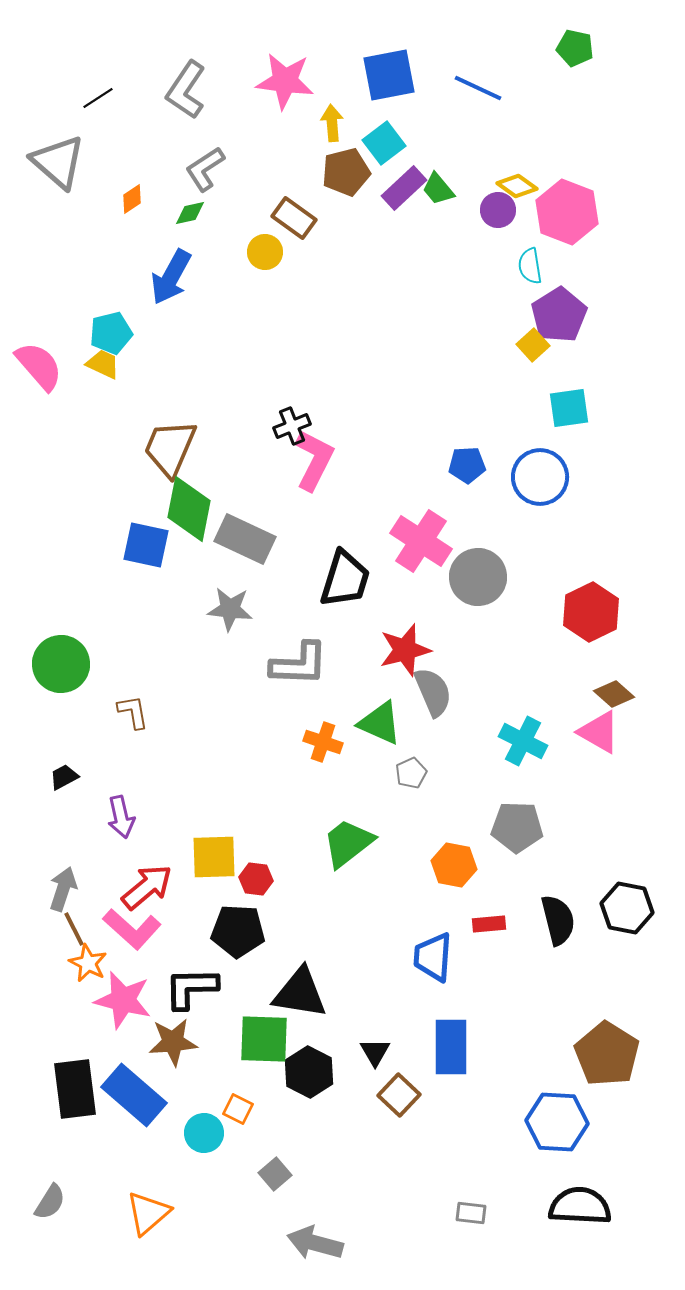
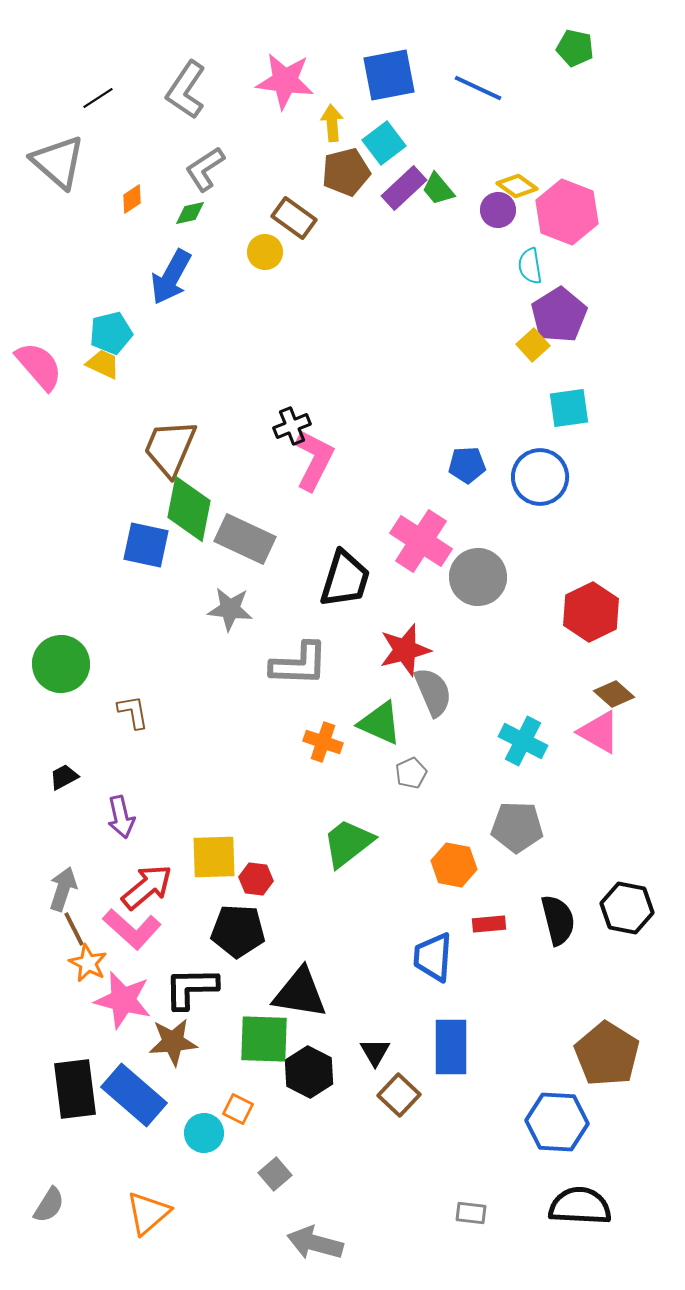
gray semicircle at (50, 1202): moved 1 px left, 3 px down
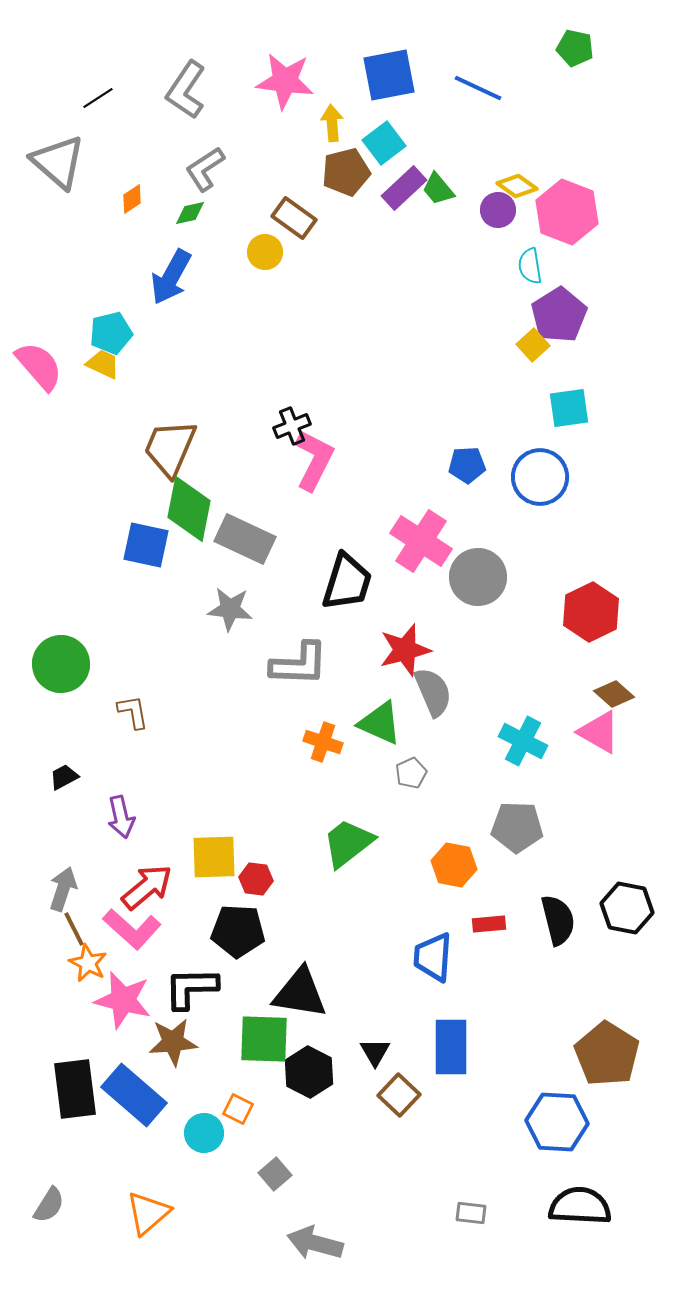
black trapezoid at (345, 579): moved 2 px right, 3 px down
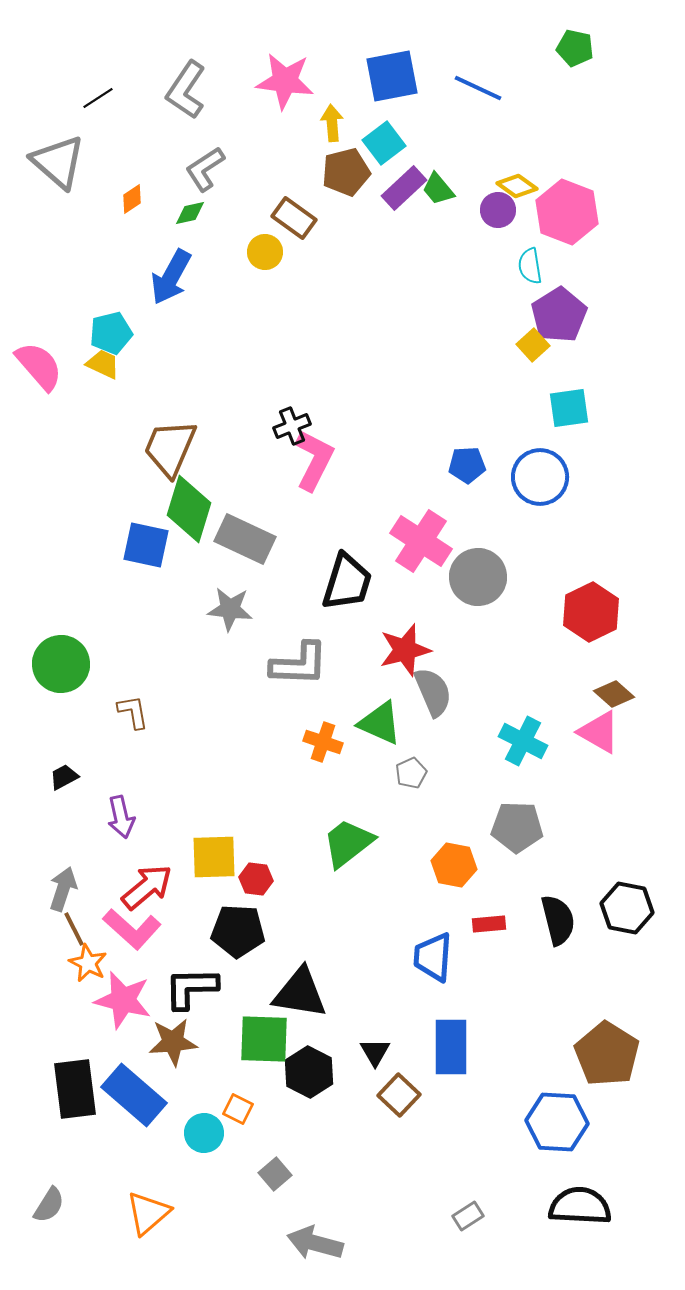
blue square at (389, 75): moved 3 px right, 1 px down
green diamond at (189, 509): rotated 6 degrees clockwise
gray rectangle at (471, 1213): moved 3 px left, 3 px down; rotated 40 degrees counterclockwise
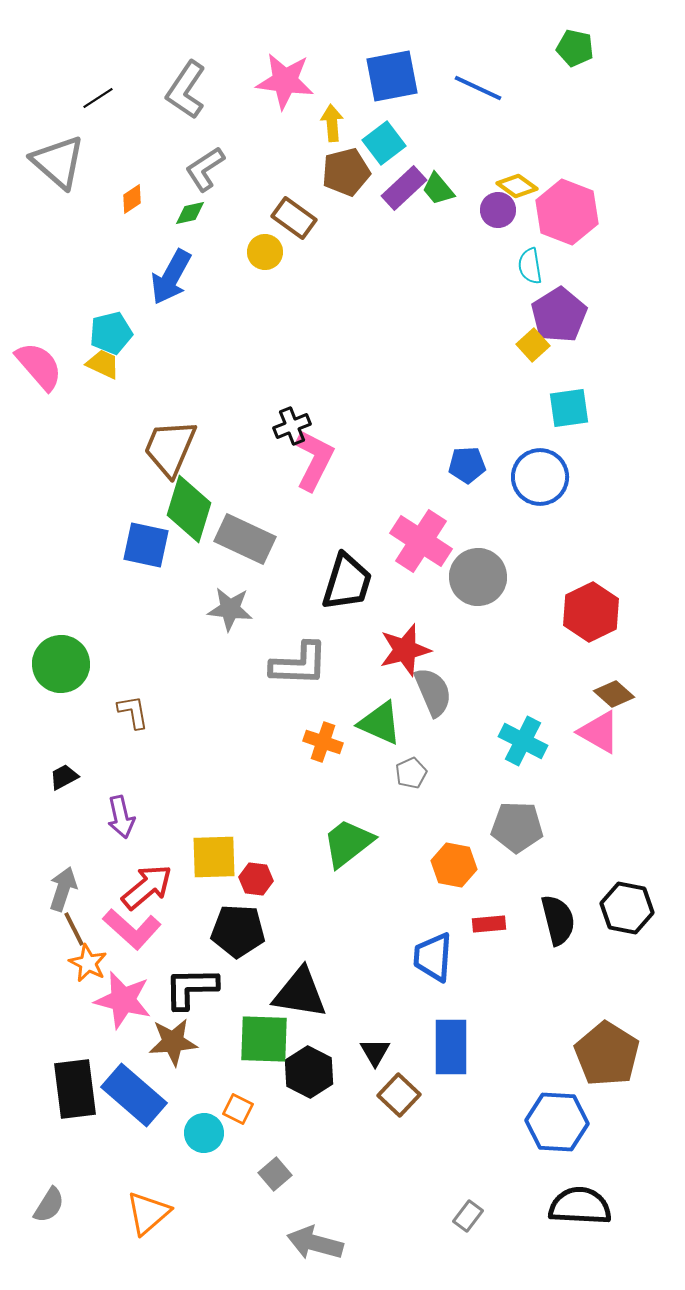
gray rectangle at (468, 1216): rotated 20 degrees counterclockwise
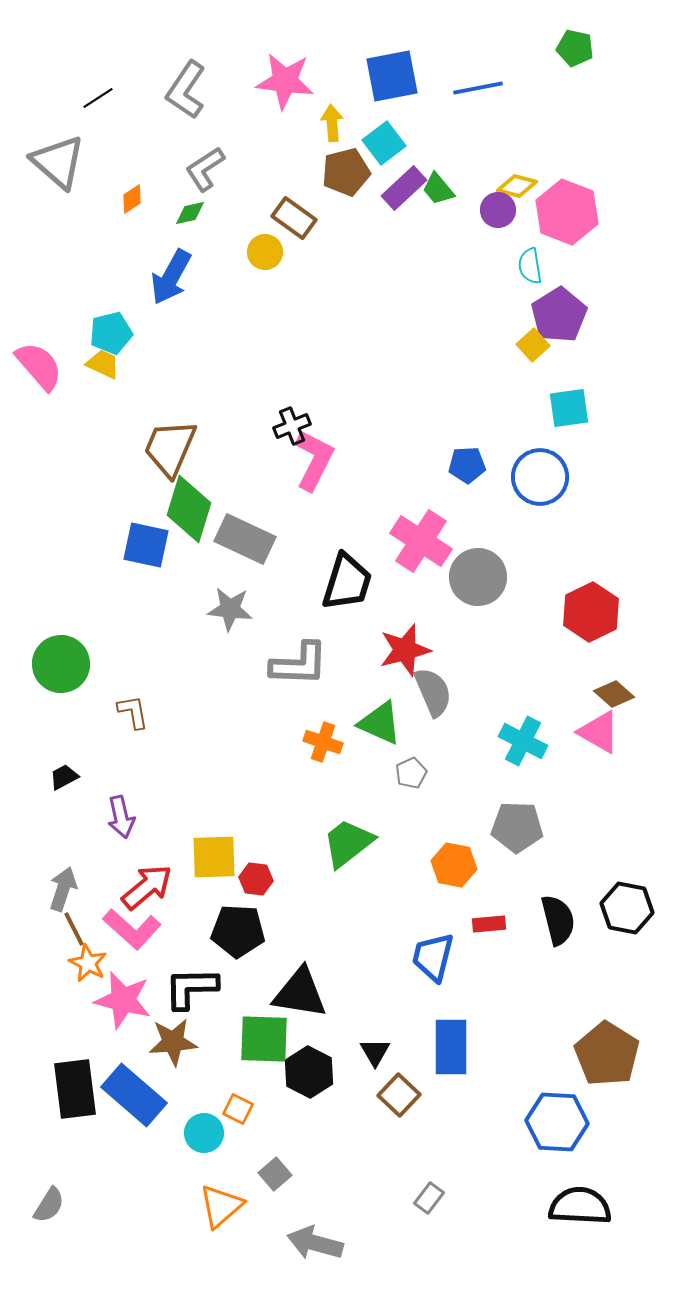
blue line at (478, 88): rotated 36 degrees counterclockwise
yellow diamond at (517, 186): rotated 21 degrees counterclockwise
blue trapezoid at (433, 957): rotated 10 degrees clockwise
orange triangle at (148, 1213): moved 73 px right, 7 px up
gray rectangle at (468, 1216): moved 39 px left, 18 px up
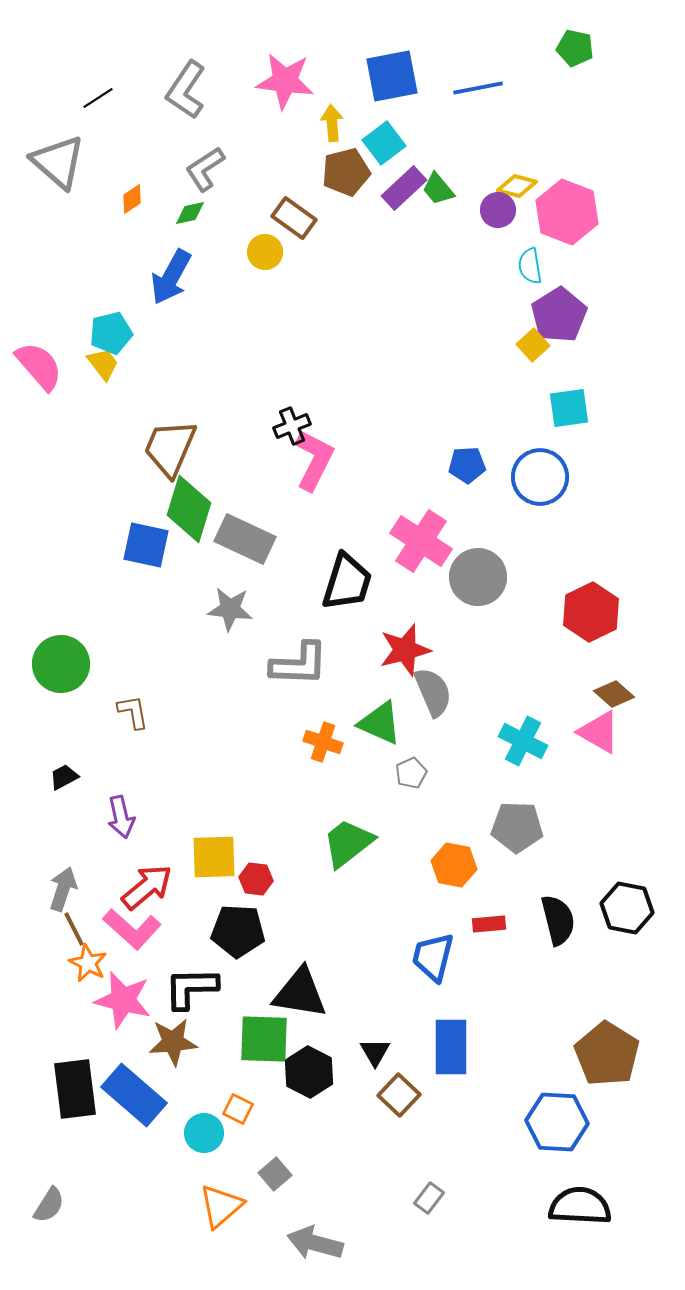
yellow trapezoid at (103, 364): rotated 27 degrees clockwise
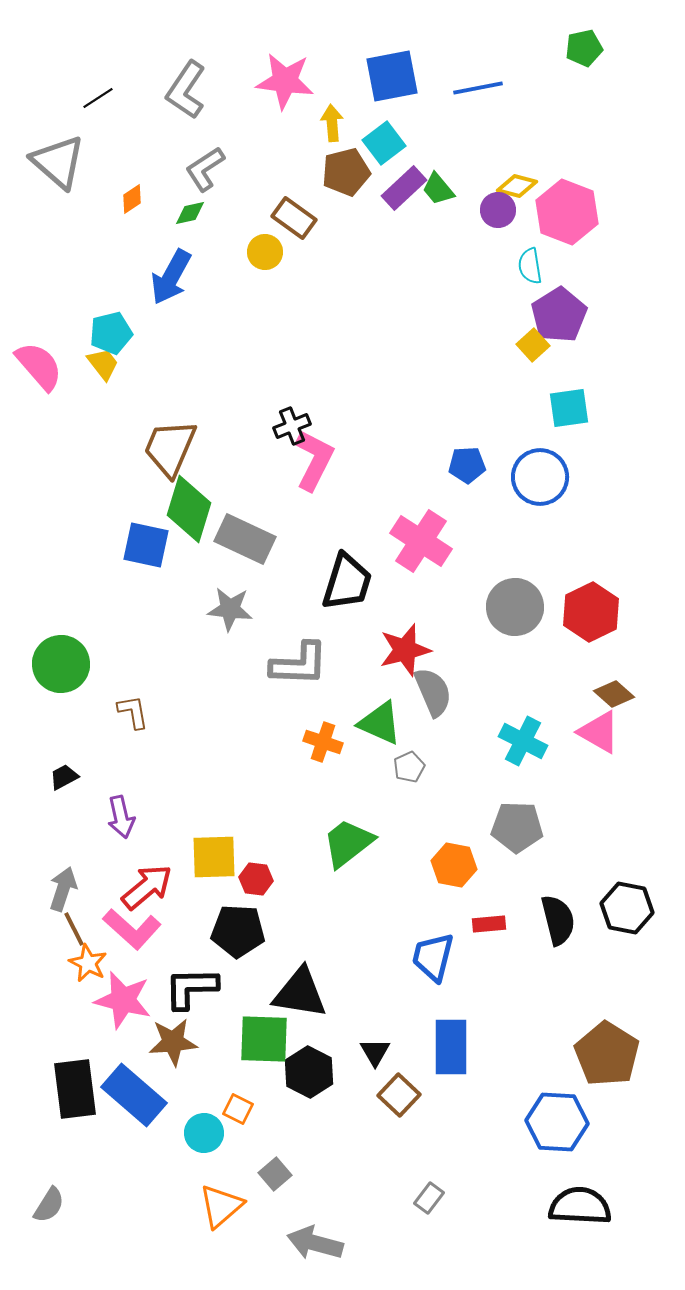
green pentagon at (575, 48): moved 9 px right; rotated 24 degrees counterclockwise
gray circle at (478, 577): moved 37 px right, 30 px down
gray pentagon at (411, 773): moved 2 px left, 6 px up
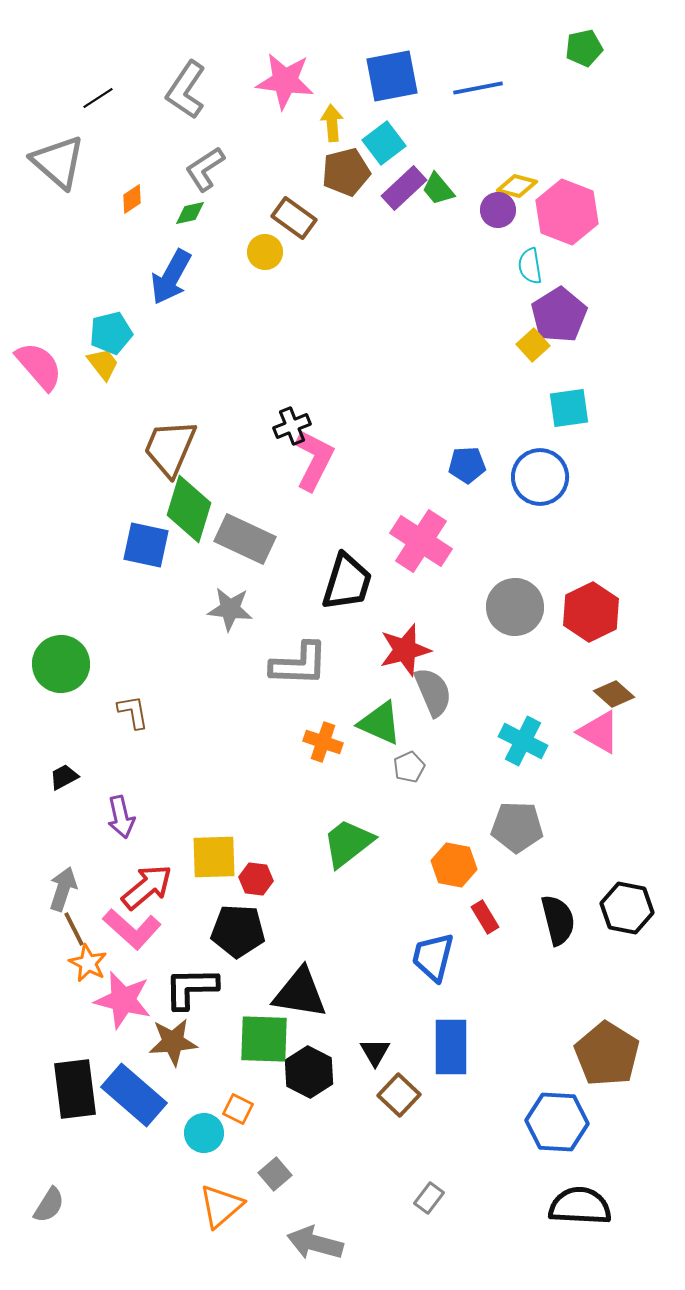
red rectangle at (489, 924): moved 4 px left, 7 px up; rotated 64 degrees clockwise
